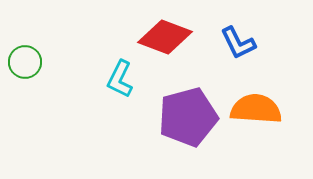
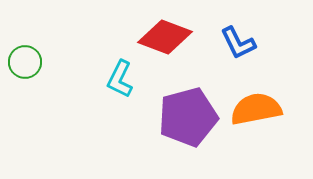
orange semicircle: rotated 15 degrees counterclockwise
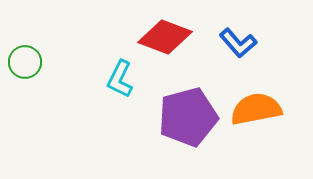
blue L-shape: rotated 15 degrees counterclockwise
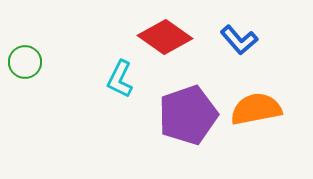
red diamond: rotated 14 degrees clockwise
blue L-shape: moved 1 px right, 3 px up
purple pentagon: moved 2 px up; rotated 4 degrees counterclockwise
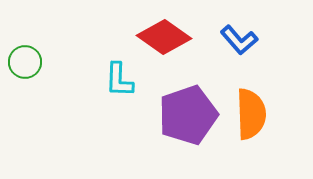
red diamond: moved 1 px left
cyan L-shape: moved 1 px left, 1 px down; rotated 24 degrees counterclockwise
orange semicircle: moved 5 px left, 5 px down; rotated 99 degrees clockwise
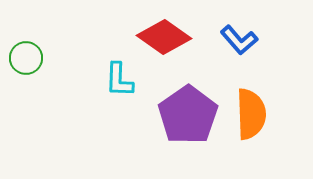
green circle: moved 1 px right, 4 px up
purple pentagon: rotated 16 degrees counterclockwise
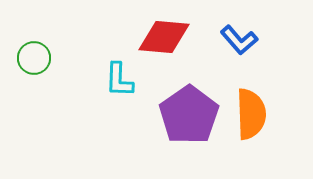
red diamond: rotated 30 degrees counterclockwise
green circle: moved 8 px right
purple pentagon: moved 1 px right
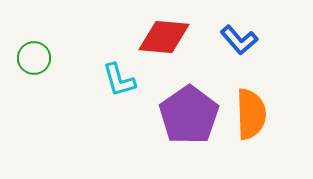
cyan L-shape: rotated 18 degrees counterclockwise
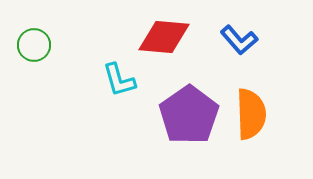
green circle: moved 13 px up
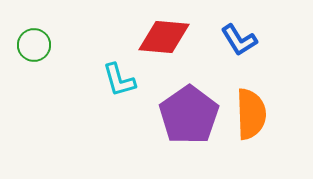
blue L-shape: rotated 9 degrees clockwise
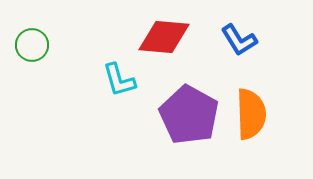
green circle: moved 2 px left
purple pentagon: rotated 8 degrees counterclockwise
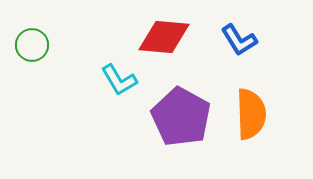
cyan L-shape: rotated 15 degrees counterclockwise
purple pentagon: moved 8 px left, 2 px down
